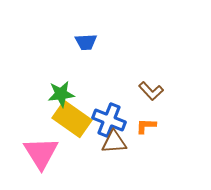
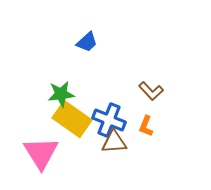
blue trapezoid: moved 1 px right; rotated 40 degrees counterclockwise
orange L-shape: rotated 70 degrees counterclockwise
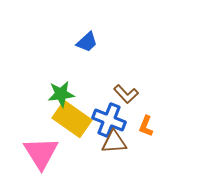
brown L-shape: moved 25 px left, 3 px down
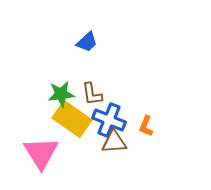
brown L-shape: moved 34 px left; rotated 35 degrees clockwise
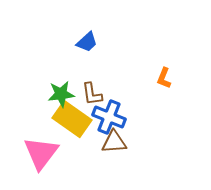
blue cross: moved 3 px up
orange L-shape: moved 18 px right, 48 px up
pink triangle: rotated 9 degrees clockwise
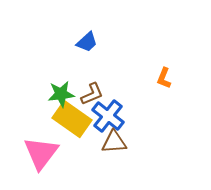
brown L-shape: rotated 105 degrees counterclockwise
blue cross: moved 1 px left, 1 px up; rotated 16 degrees clockwise
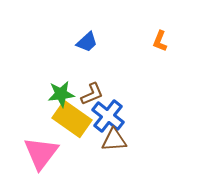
orange L-shape: moved 4 px left, 37 px up
brown triangle: moved 2 px up
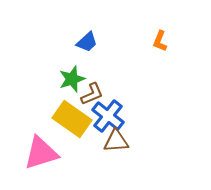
green star: moved 11 px right, 15 px up; rotated 12 degrees counterclockwise
brown triangle: moved 2 px right, 1 px down
pink triangle: rotated 36 degrees clockwise
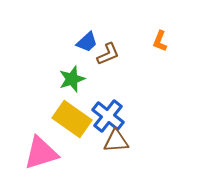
brown L-shape: moved 16 px right, 40 px up
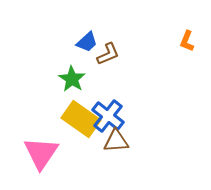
orange L-shape: moved 27 px right
green star: rotated 20 degrees counterclockwise
yellow rectangle: moved 9 px right
pink triangle: rotated 39 degrees counterclockwise
